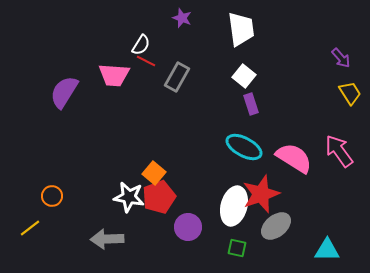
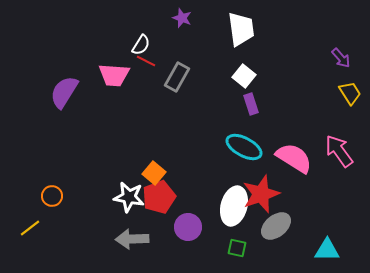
gray arrow: moved 25 px right
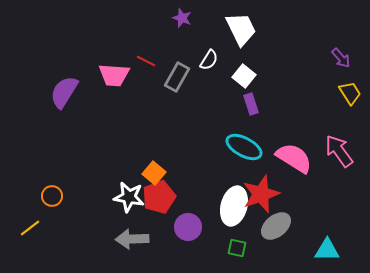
white trapezoid: rotated 18 degrees counterclockwise
white semicircle: moved 68 px right, 15 px down
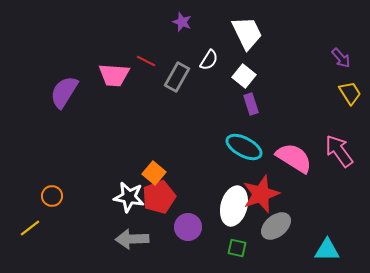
purple star: moved 4 px down
white trapezoid: moved 6 px right, 4 px down
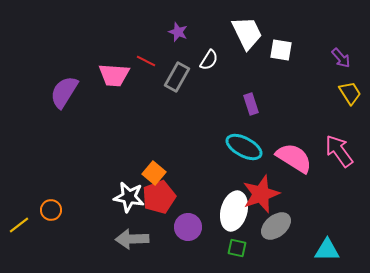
purple star: moved 4 px left, 10 px down
white square: moved 37 px right, 26 px up; rotated 30 degrees counterclockwise
orange circle: moved 1 px left, 14 px down
white ellipse: moved 5 px down
yellow line: moved 11 px left, 3 px up
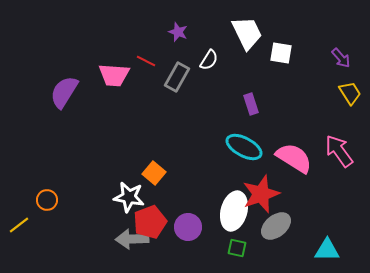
white square: moved 3 px down
red pentagon: moved 9 px left, 25 px down
orange circle: moved 4 px left, 10 px up
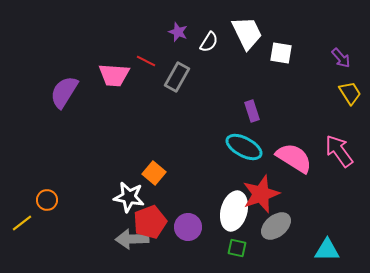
white semicircle: moved 18 px up
purple rectangle: moved 1 px right, 7 px down
yellow line: moved 3 px right, 2 px up
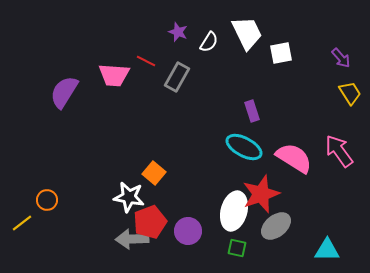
white square: rotated 20 degrees counterclockwise
purple circle: moved 4 px down
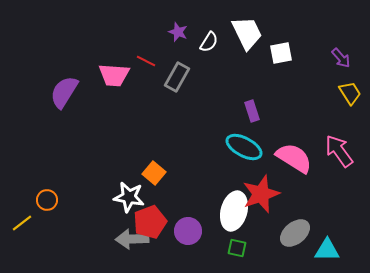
gray ellipse: moved 19 px right, 7 px down
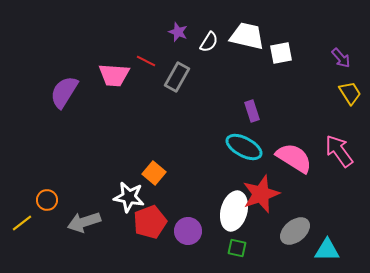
white trapezoid: moved 3 px down; rotated 51 degrees counterclockwise
gray ellipse: moved 2 px up
gray arrow: moved 48 px left, 17 px up; rotated 16 degrees counterclockwise
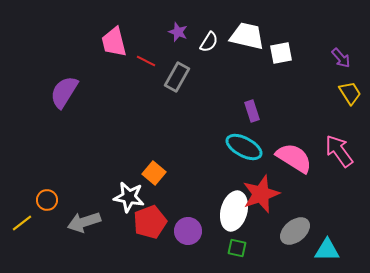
pink trapezoid: moved 33 px up; rotated 72 degrees clockwise
